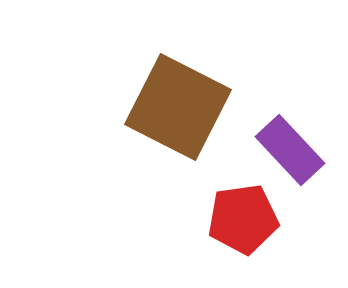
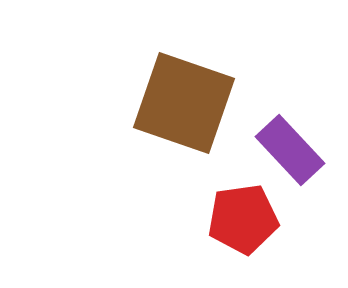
brown square: moved 6 px right, 4 px up; rotated 8 degrees counterclockwise
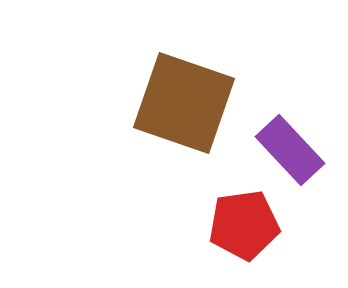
red pentagon: moved 1 px right, 6 px down
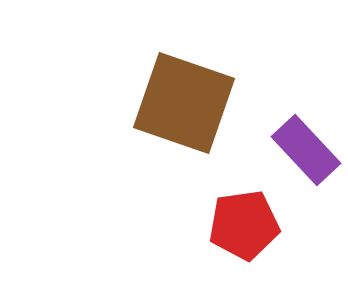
purple rectangle: moved 16 px right
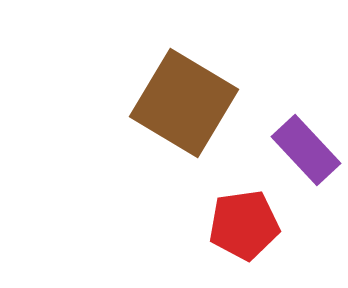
brown square: rotated 12 degrees clockwise
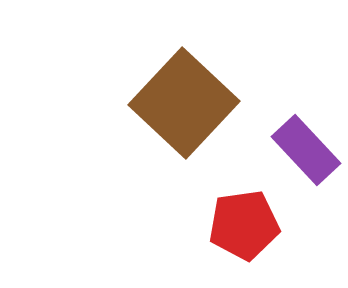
brown square: rotated 12 degrees clockwise
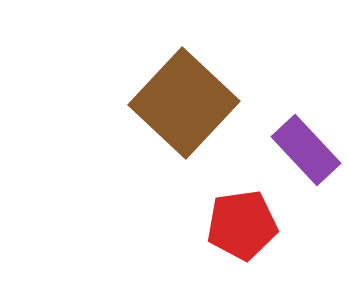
red pentagon: moved 2 px left
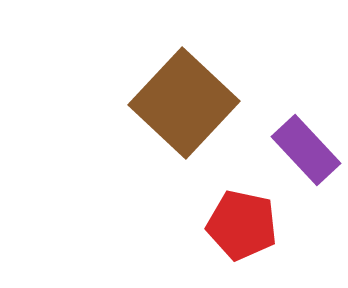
red pentagon: rotated 20 degrees clockwise
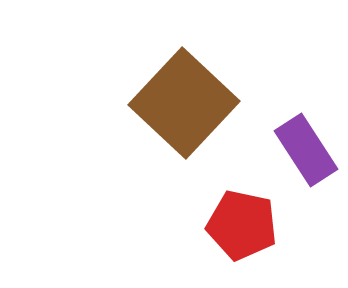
purple rectangle: rotated 10 degrees clockwise
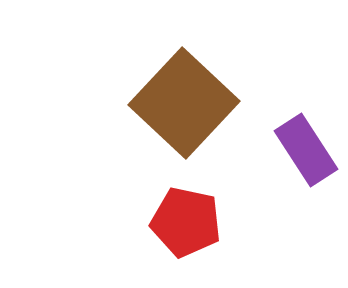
red pentagon: moved 56 px left, 3 px up
